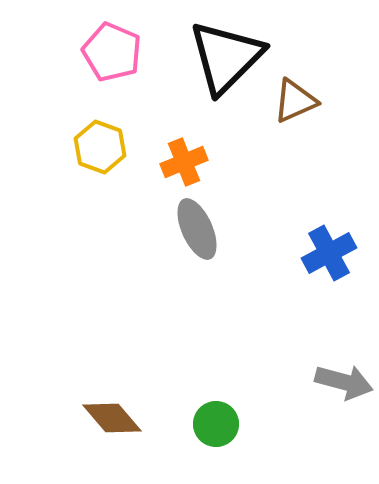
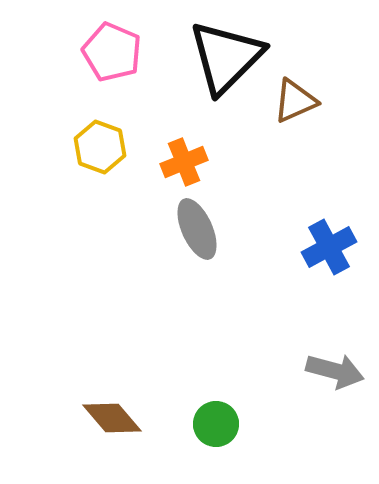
blue cross: moved 6 px up
gray arrow: moved 9 px left, 11 px up
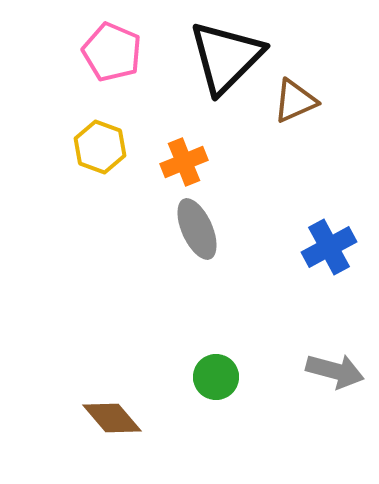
green circle: moved 47 px up
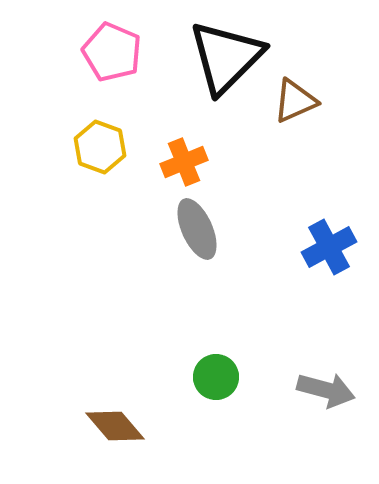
gray arrow: moved 9 px left, 19 px down
brown diamond: moved 3 px right, 8 px down
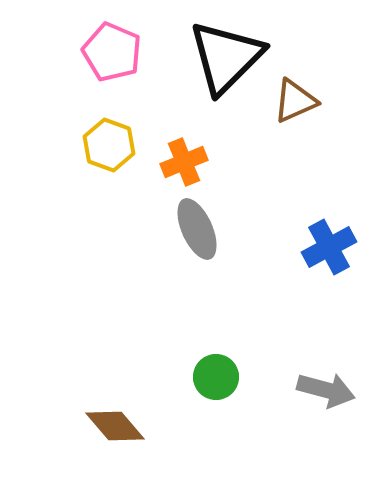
yellow hexagon: moved 9 px right, 2 px up
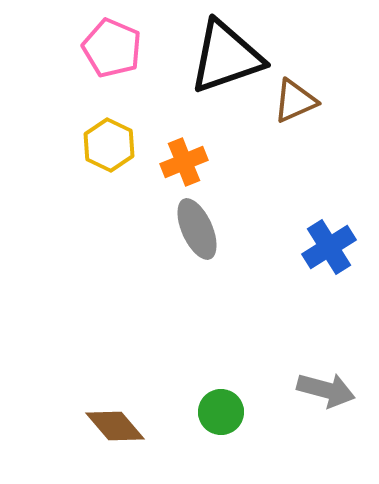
pink pentagon: moved 4 px up
black triangle: rotated 26 degrees clockwise
yellow hexagon: rotated 6 degrees clockwise
blue cross: rotated 4 degrees counterclockwise
green circle: moved 5 px right, 35 px down
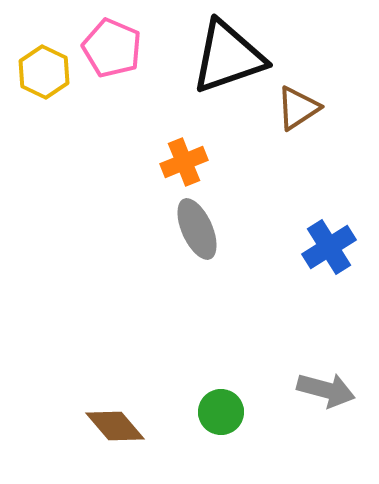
black triangle: moved 2 px right
brown triangle: moved 3 px right, 7 px down; rotated 9 degrees counterclockwise
yellow hexagon: moved 65 px left, 73 px up
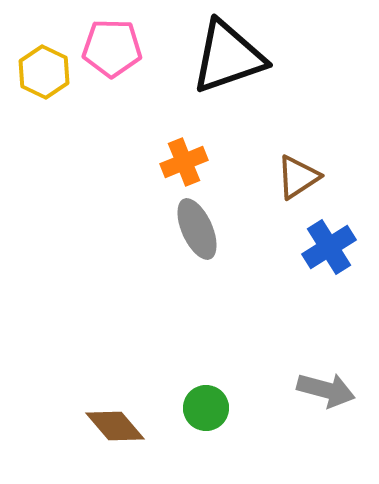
pink pentagon: rotated 22 degrees counterclockwise
brown triangle: moved 69 px down
green circle: moved 15 px left, 4 px up
